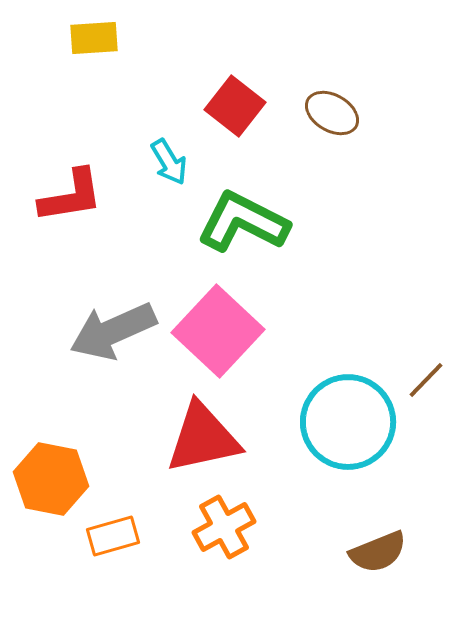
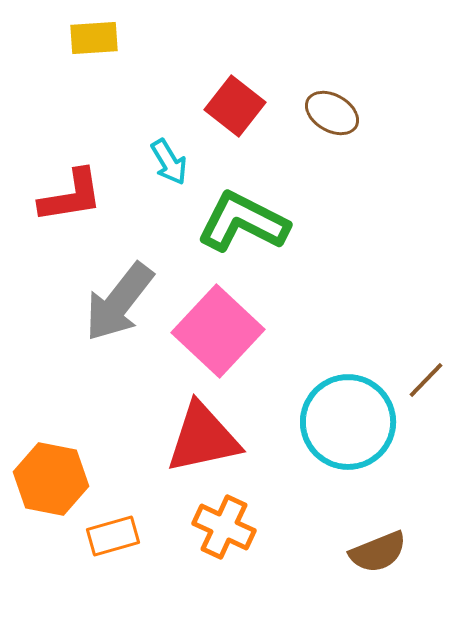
gray arrow: moved 6 px right, 29 px up; rotated 28 degrees counterclockwise
orange cross: rotated 36 degrees counterclockwise
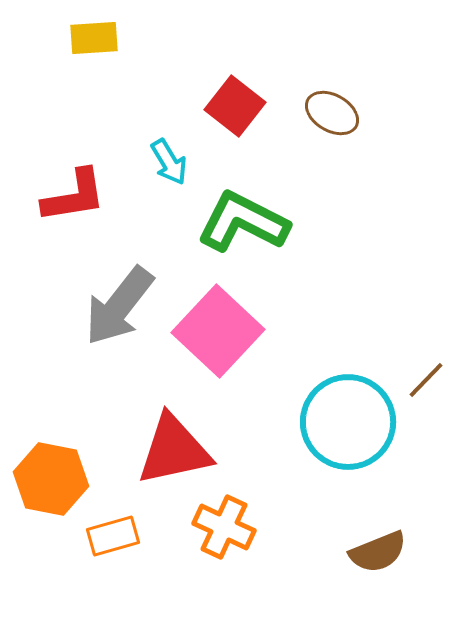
red L-shape: moved 3 px right
gray arrow: moved 4 px down
red triangle: moved 29 px left, 12 px down
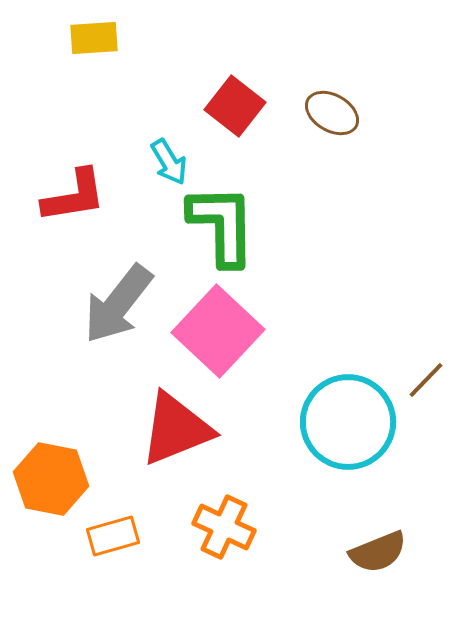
green L-shape: moved 21 px left, 3 px down; rotated 62 degrees clockwise
gray arrow: moved 1 px left, 2 px up
red triangle: moved 2 px right, 21 px up; rotated 10 degrees counterclockwise
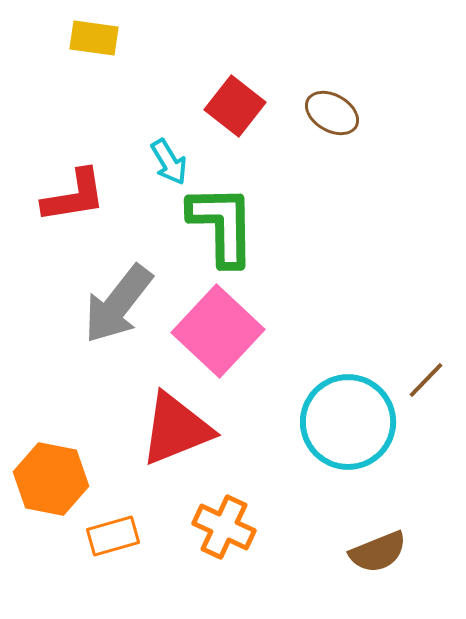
yellow rectangle: rotated 12 degrees clockwise
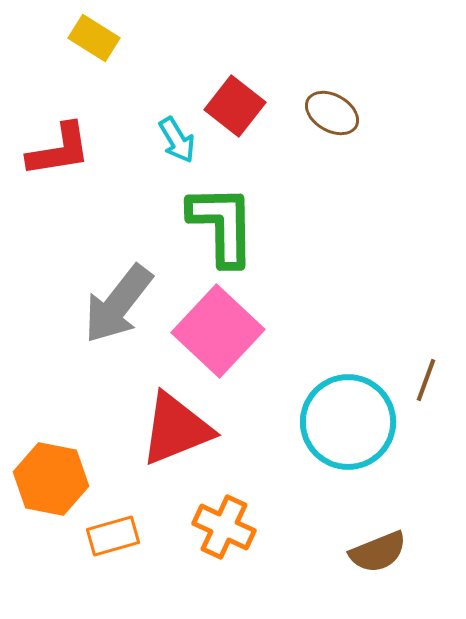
yellow rectangle: rotated 24 degrees clockwise
cyan arrow: moved 8 px right, 22 px up
red L-shape: moved 15 px left, 46 px up
brown line: rotated 24 degrees counterclockwise
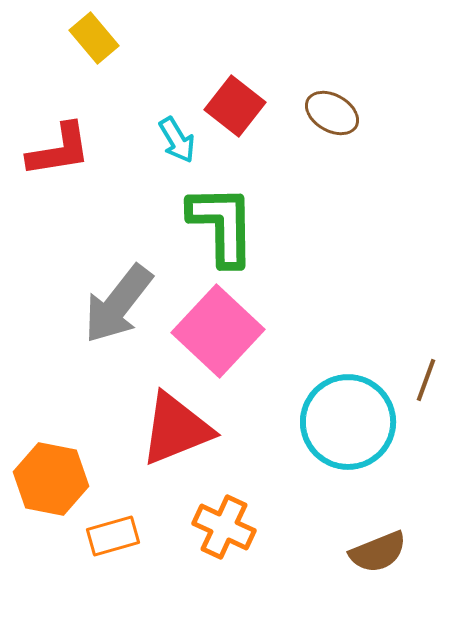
yellow rectangle: rotated 18 degrees clockwise
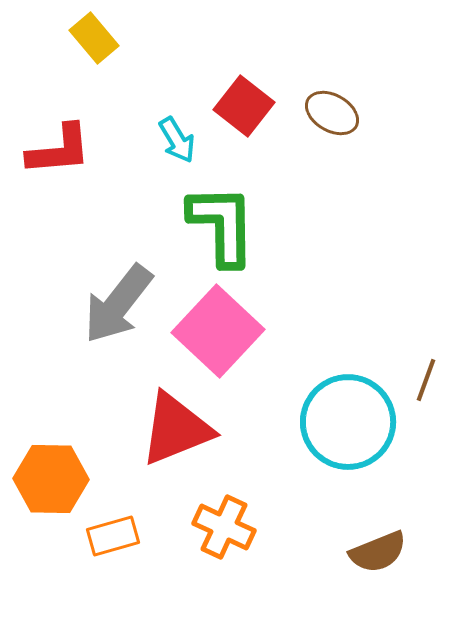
red square: moved 9 px right
red L-shape: rotated 4 degrees clockwise
orange hexagon: rotated 10 degrees counterclockwise
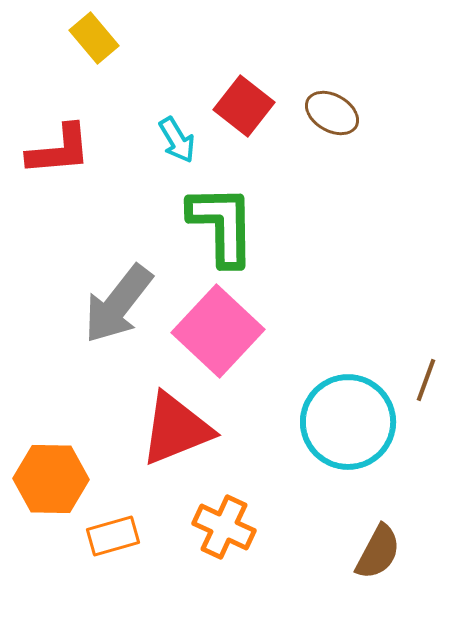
brown semicircle: rotated 40 degrees counterclockwise
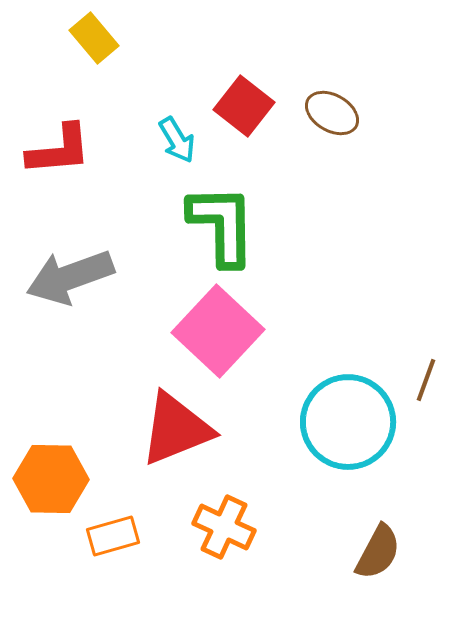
gray arrow: moved 48 px left, 27 px up; rotated 32 degrees clockwise
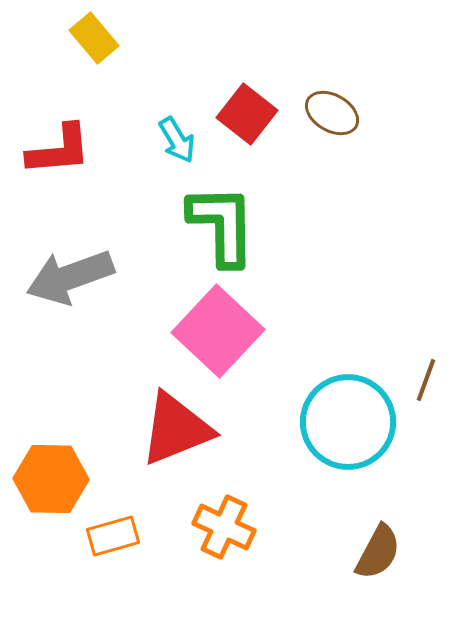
red square: moved 3 px right, 8 px down
